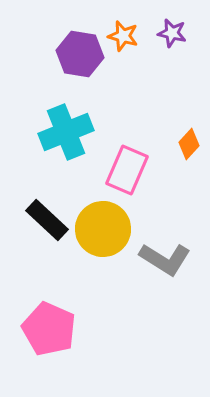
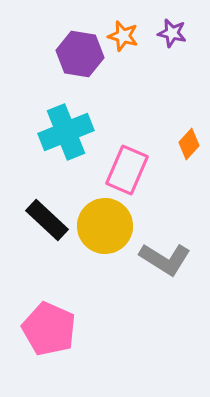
yellow circle: moved 2 px right, 3 px up
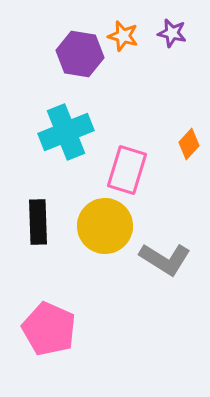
pink rectangle: rotated 6 degrees counterclockwise
black rectangle: moved 9 px left, 2 px down; rotated 45 degrees clockwise
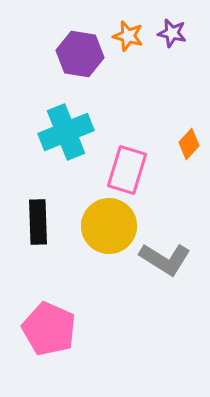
orange star: moved 5 px right
yellow circle: moved 4 px right
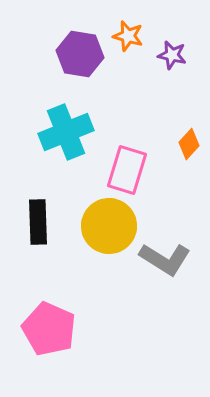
purple star: moved 22 px down
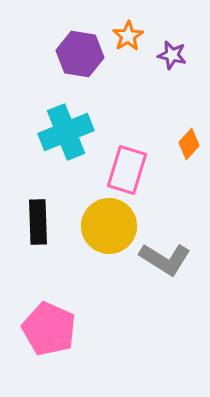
orange star: rotated 24 degrees clockwise
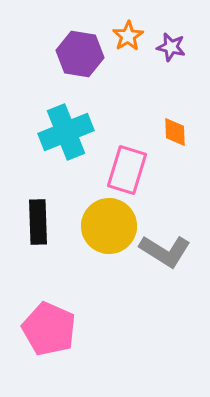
purple star: moved 1 px left, 8 px up
orange diamond: moved 14 px left, 12 px up; rotated 44 degrees counterclockwise
gray L-shape: moved 8 px up
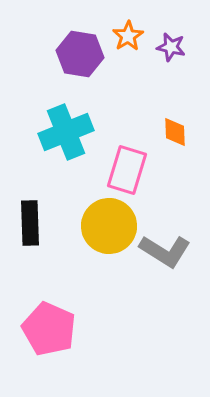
black rectangle: moved 8 px left, 1 px down
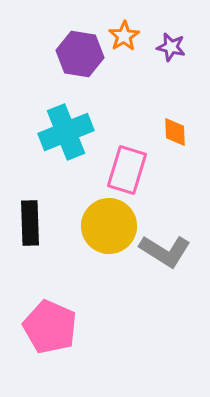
orange star: moved 4 px left
pink pentagon: moved 1 px right, 2 px up
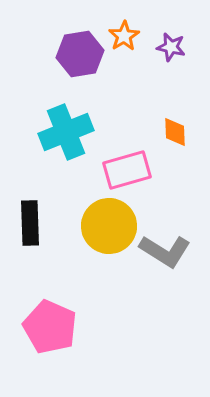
purple hexagon: rotated 18 degrees counterclockwise
pink rectangle: rotated 57 degrees clockwise
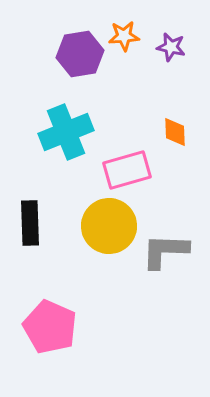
orange star: rotated 28 degrees clockwise
gray L-shape: rotated 150 degrees clockwise
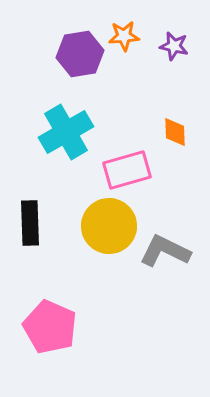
purple star: moved 3 px right, 1 px up
cyan cross: rotated 8 degrees counterclockwise
gray L-shape: rotated 24 degrees clockwise
